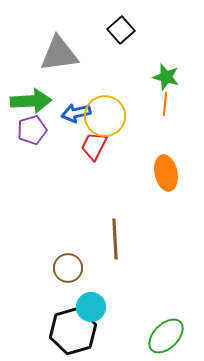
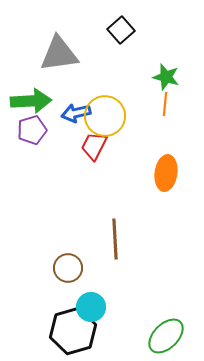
orange ellipse: rotated 20 degrees clockwise
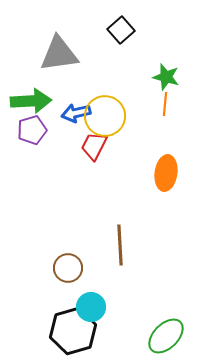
brown line: moved 5 px right, 6 px down
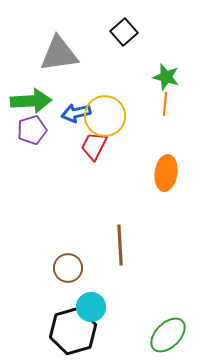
black square: moved 3 px right, 2 px down
green ellipse: moved 2 px right, 1 px up
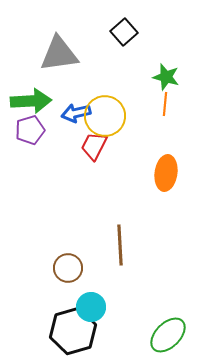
purple pentagon: moved 2 px left
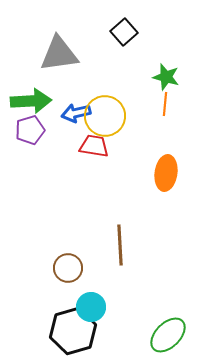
red trapezoid: rotated 72 degrees clockwise
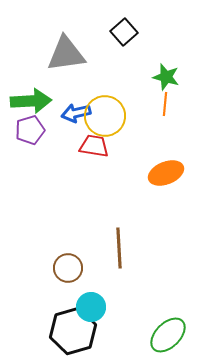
gray triangle: moved 7 px right
orange ellipse: rotated 60 degrees clockwise
brown line: moved 1 px left, 3 px down
